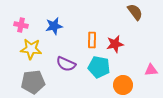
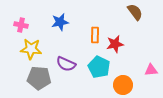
blue star: moved 6 px right, 4 px up
orange rectangle: moved 3 px right, 5 px up
cyan pentagon: rotated 15 degrees clockwise
gray pentagon: moved 6 px right, 4 px up; rotated 10 degrees clockwise
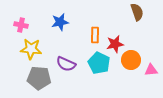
brown semicircle: moved 2 px right; rotated 18 degrees clockwise
cyan pentagon: moved 4 px up
orange circle: moved 8 px right, 25 px up
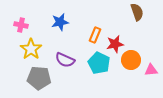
orange rectangle: rotated 21 degrees clockwise
yellow star: rotated 30 degrees clockwise
purple semicircle: moved 1 px left, 4 px up
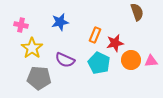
red star: moved 1 px up
yellow star: moved 1 px right, 1 px up
pink triangle: moved 9 px up
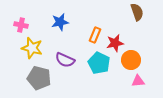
yellow star: rotated 20 degrees counterclockwise
pink triangle: moved 13 px left, 20 px down
gray pentagon: rotated 10 degrees clockwise
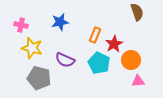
red star: moved 1 px left, 1 px down; rotated 18 degrees counterclockwise
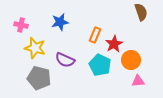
brown semicircle: moved 4 px right
yellow star: moved 3 px right
cyan pentagon: moved 1 px right, 2 px down
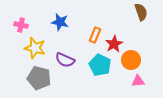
blue star: rotated 24 degrees clockwise
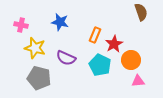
purple semicircle: moved 1 px right, 2 px up
